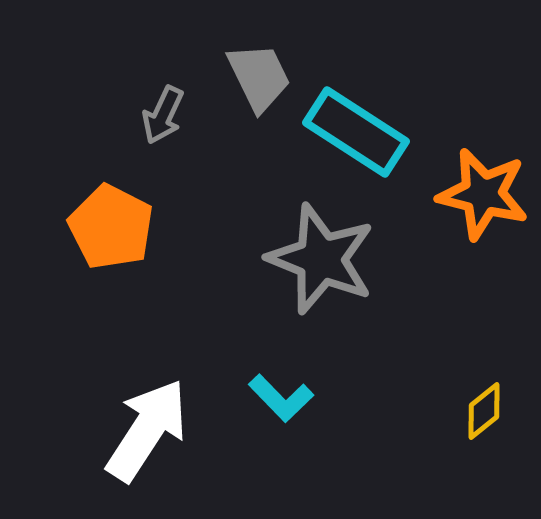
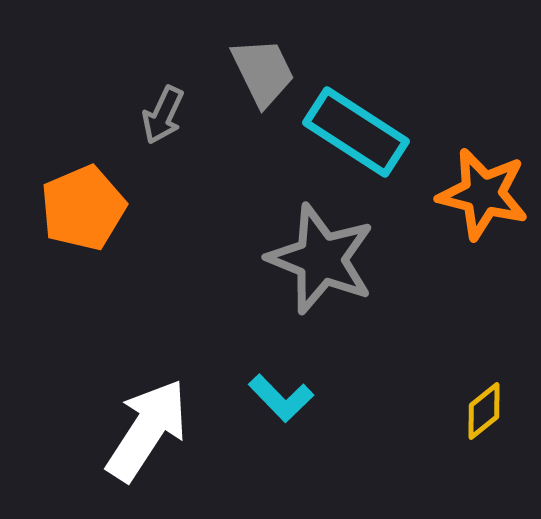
gray trapezoid: moved 4 px right, 5 px up
orange pentagon: moved 28 px left, 19 px up; rotated 22 degrees clockwise
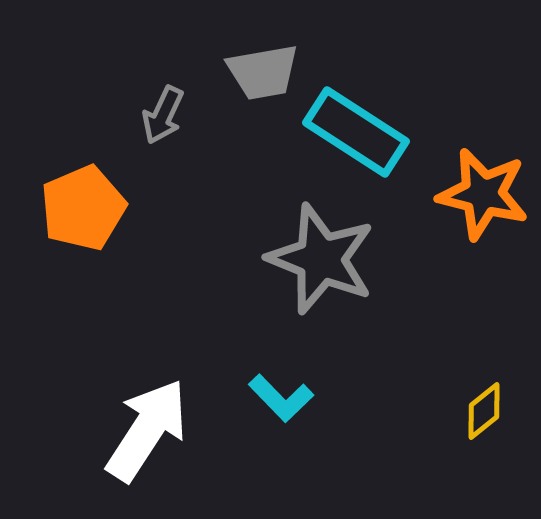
gray trapezoid: rotated 106 degrees clockwise
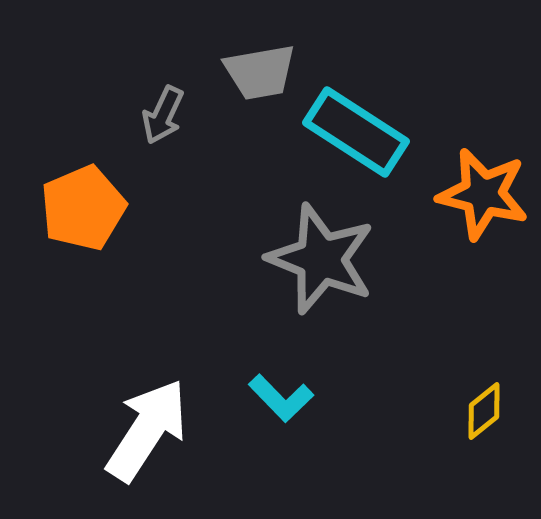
gray trapezoid: moved 3 px left
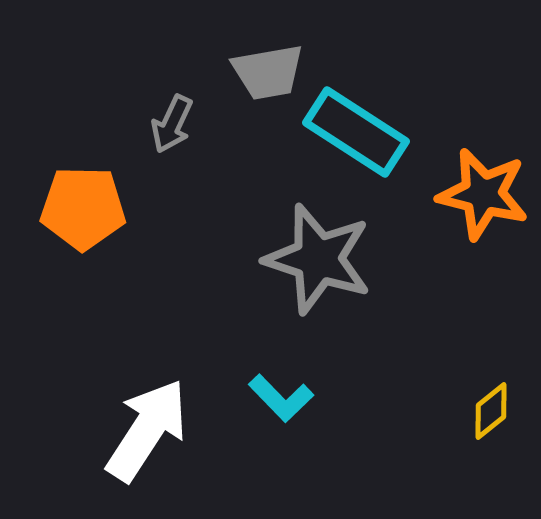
gray trapezoid: moved 8 px right
gray arrow: moved 9 px right, 9 px down
orange pentagon: rotated 24 degrees clockwise
gray star: moved 3 px left; rotated 4 degrees counterclockwise
yellow diamond: moved 7 px right
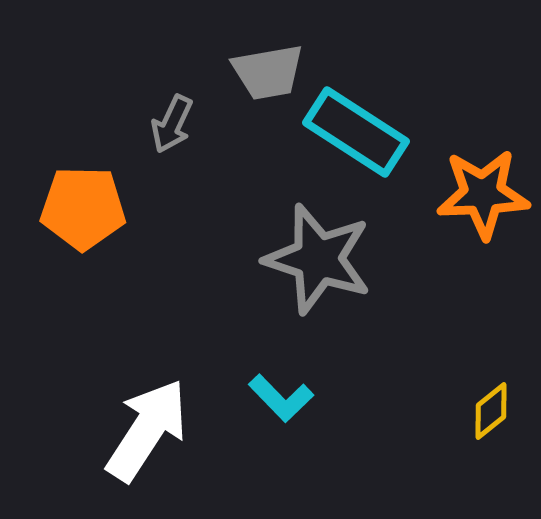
orange star: rotated 16 degrees counterclockwise
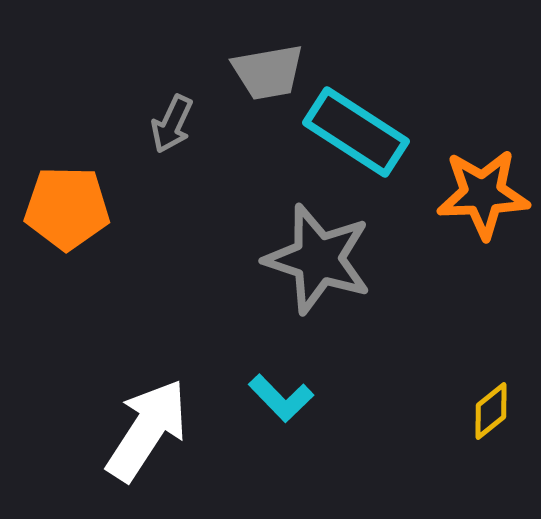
orange pentagon: moved 16 px left
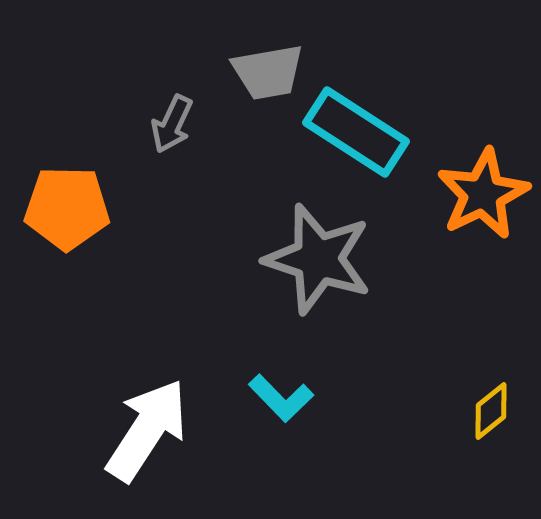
orange star: rotated 24 degrees counterclockwise
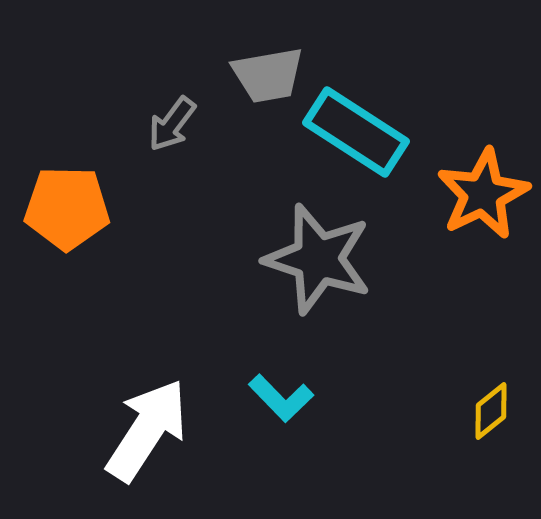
gray trapezoid: moved 3 px down
gray arrow: rotated 12 degrees clockwise
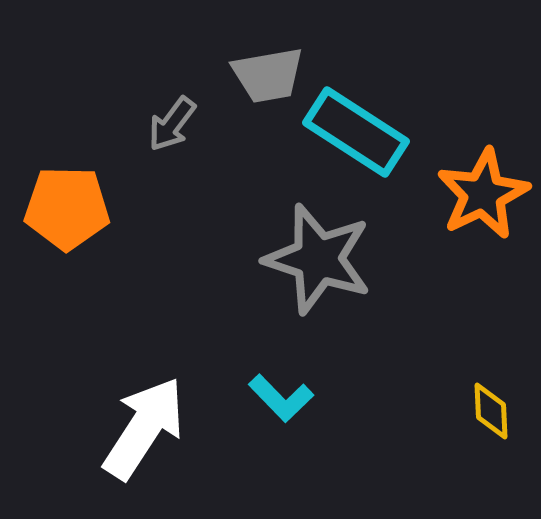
yellow diamond: rotated 54 degrees counterclockwise
white arrow: moved 3 px left, 2 px up
